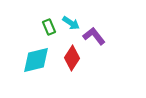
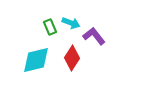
cyan arrow: rotated 12 degrees counterclockwise
green rectangle: moved 1 px right
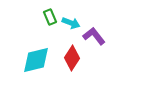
green rectangle: moved 10 px up
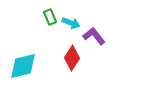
cyan diamond: moved 13 px left, 6 px down
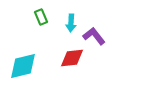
green rectangle: moved 9 px left
cyan arrow: rotated 72 degrees clockwise
red diamond: rotated 50 degrees clockwise
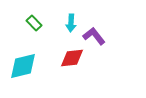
green rectangle: moved 7 px left, 6 px down; rotated 21 degrees counterclockwise
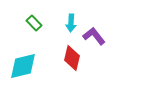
red diamond: rotated 70 degrees counterclockwise
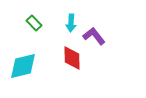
red diamond: rotated 15 degrees counterclockwise
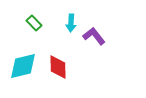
red diamond: moved 14 px left, 9 px down
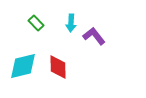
green rectangle: moved 2 px right
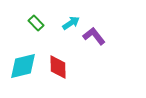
cyan arrow: rotated 126 degrees counterclockwise
